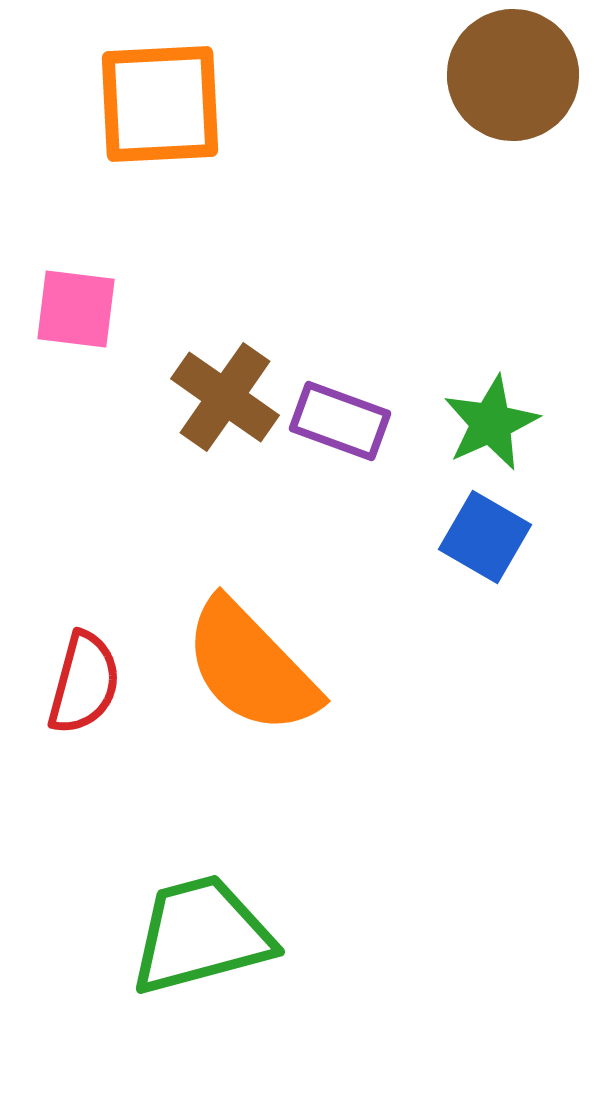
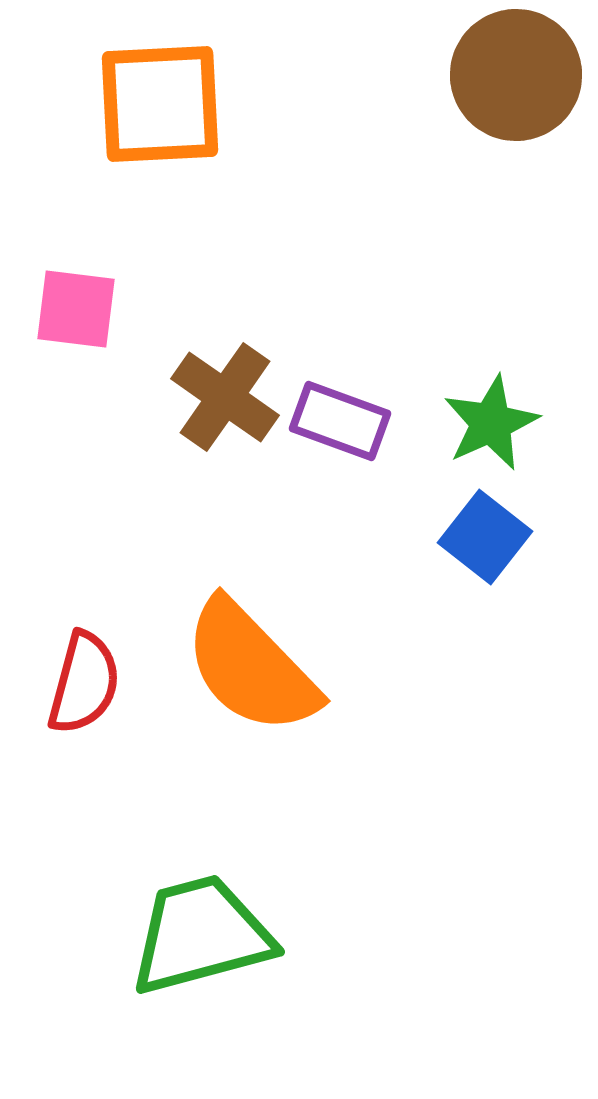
brown circle: moved 3 px right
blue square: rotated 8 degrees clockwise
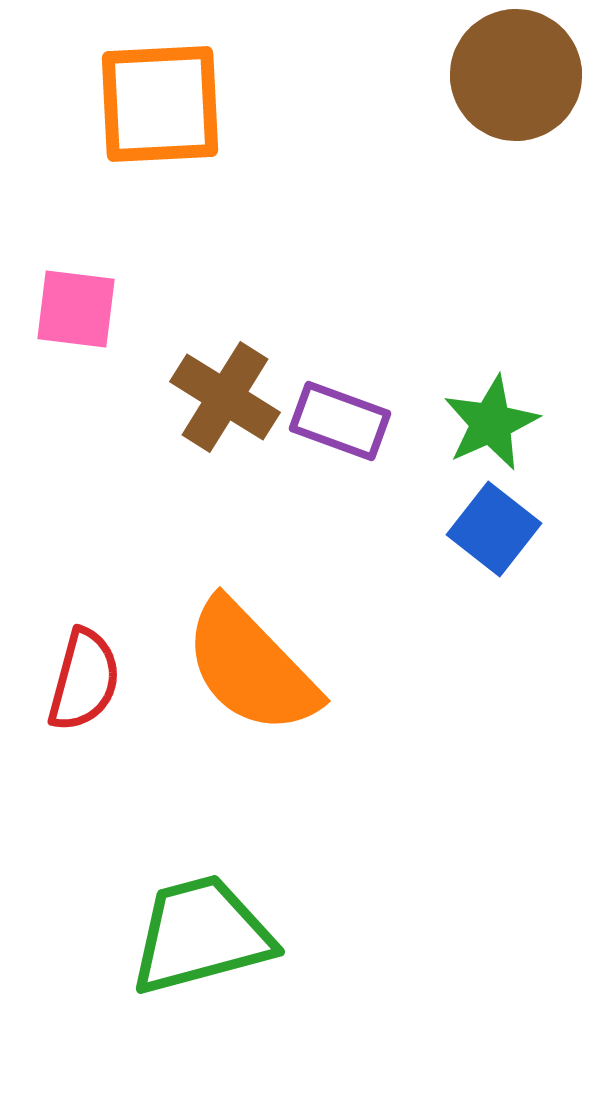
brown cross: rotated 3 degrees counterclockwise
blue square: moved 9 px right, 8 px up
red semicircle: moved 3 px up
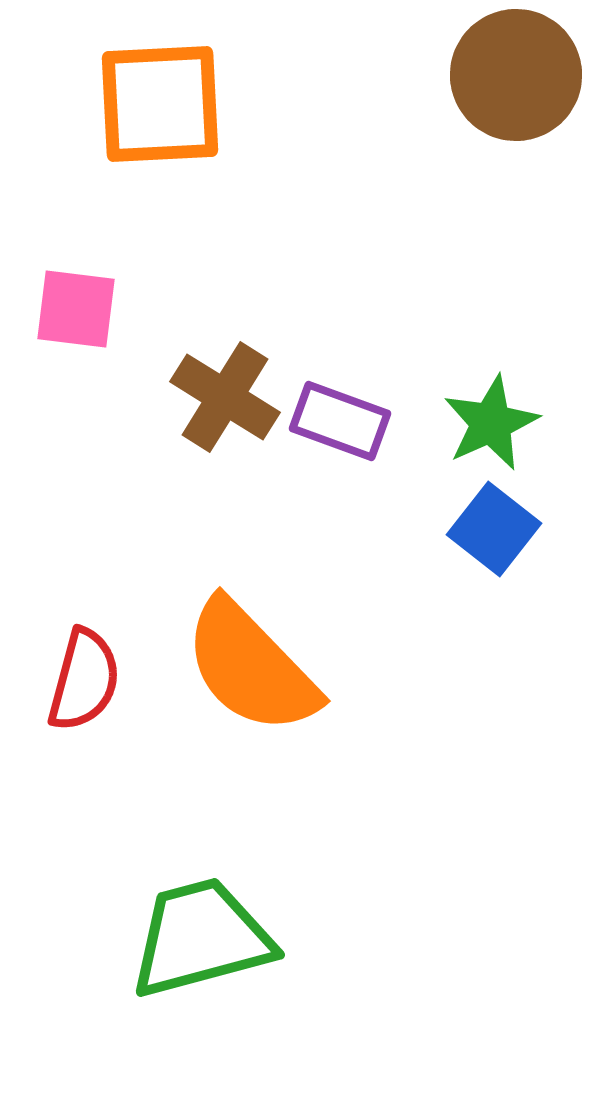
green trapezoid: moved 3 px down
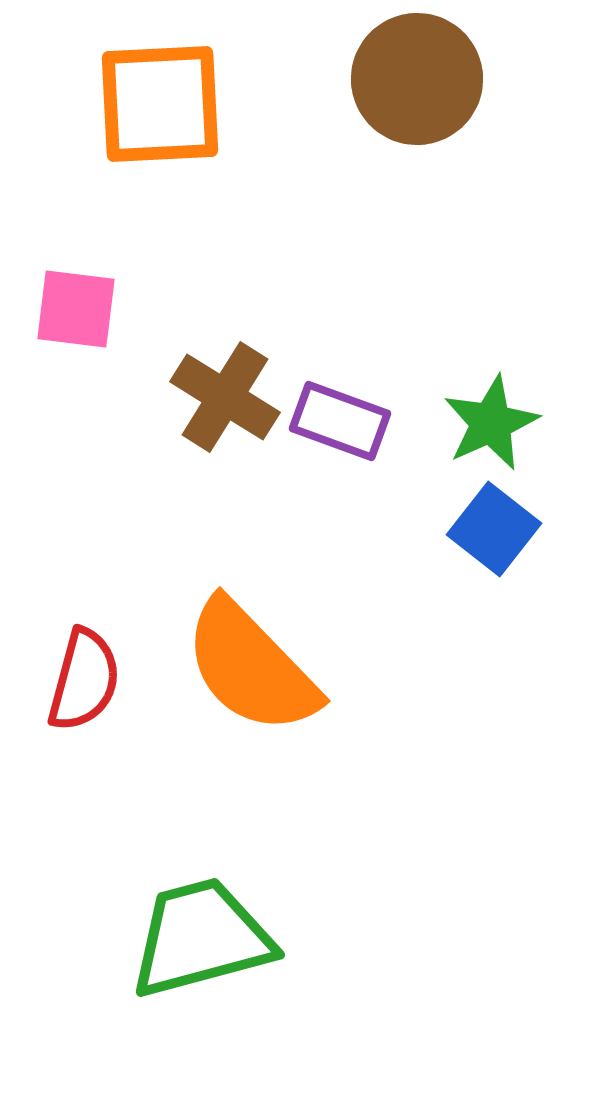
brown circle: moved 99 px left, 4 px down
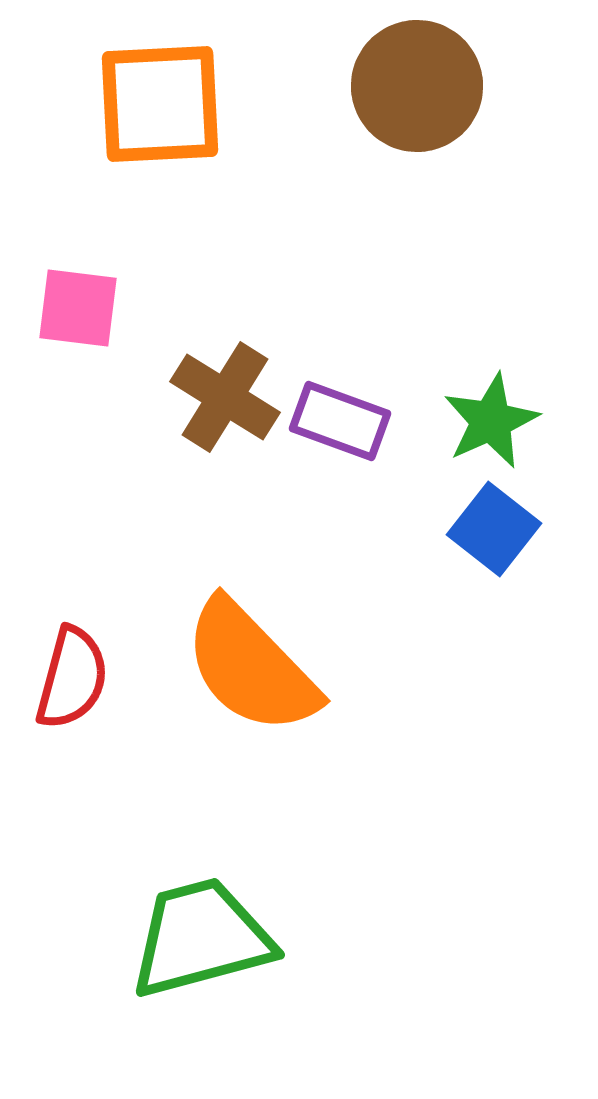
brown circle: moved 7 px down
pink square: moved 2 px right, 1 px up
green star: moved 2 px up
red semicircle: moved 12 px left, 2 px up
